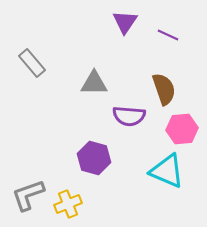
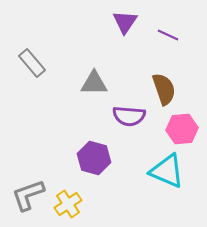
yellow cross: rotated 12 degrees counterclockwise
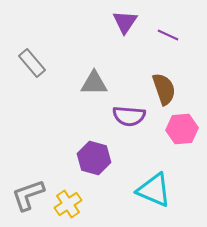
cyan triangle: moved 13 px left, 19 px down
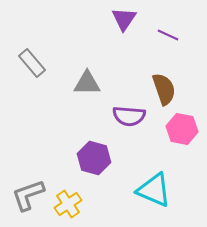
purple triangle: moved 1 px left, 3 px up
gray triangle: moved 7 px left
pink hexagon: rotated 16 degrees clockwise
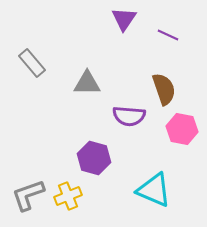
yellow cross: moved 8 px up; rotated 12 degrees clockwise
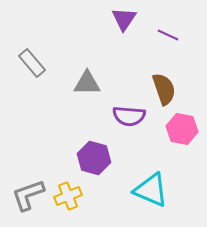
cyan triangle: moved 3 px left
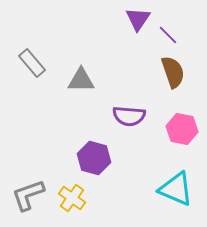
purple triangle: moved 14 px right
purple line: rotated 20 degrees clockwise
gray triangle: moved 6 px left, 3 px up
brown semicircle: moved 9 px right, 17 px up
cyan triangle: moved 25 px right, 1 px up
yellow cross: moved 4 px right, 2 px down; rotated 32 degrees counterclockwise
